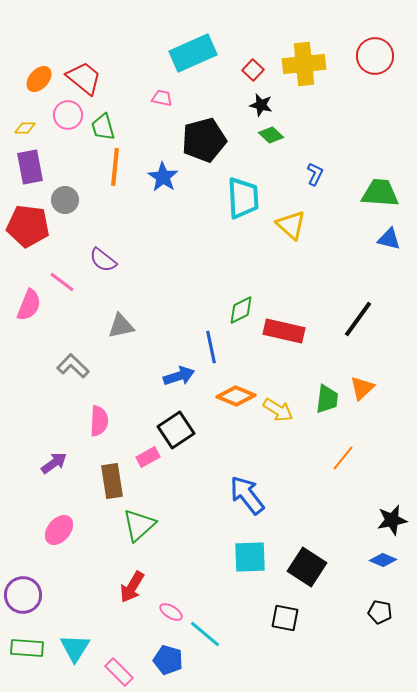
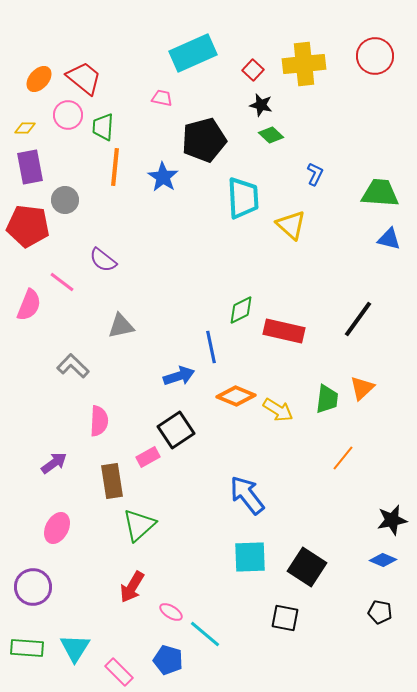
green trapezoid at (103, 127): rotated 20 degrees clockwise
pink ellipse at (59, 530): moved 2 px left, 2 px up; rotated 12 degrees counterclockwise
purple circle at (23, 595): moved 10 px right, 8 px up
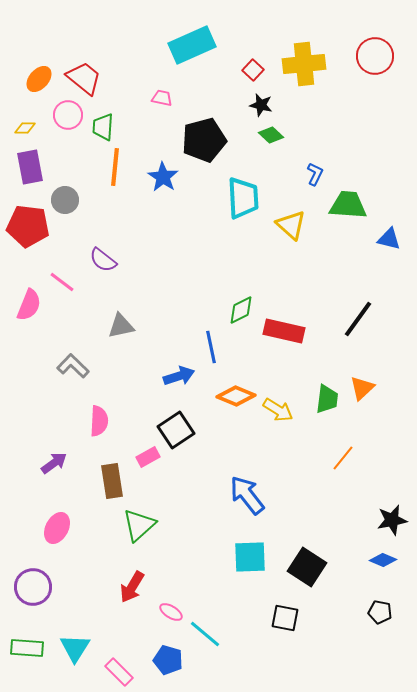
cyan rectangle at (193, 53): moved 1 px left, 8 px up
green trapezoid at (380, 193): moved 32 px left, 12 px down
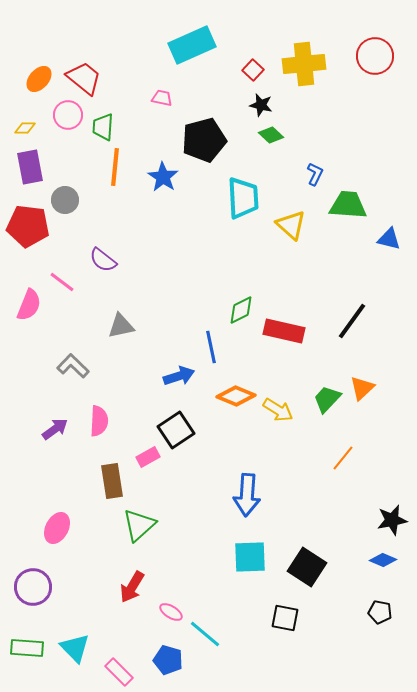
black line at (358, 319): moved 6 px left, 2 px down
green trapezoid at (327, 399): rotated 144 degrees counterclockwise
purple arrow at (54, 463): moved 1 px right, 34 px up
blue arrow at (247, 495): rotated 138 degrees counterclockwise
cyan triangle at (75, 648): rotated 16 degrees counterclockwise
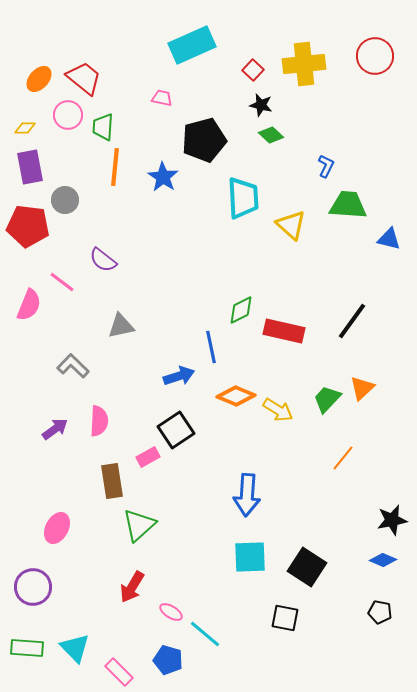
blue L-shape at (315, 174): moved 11 px right, 8 px up
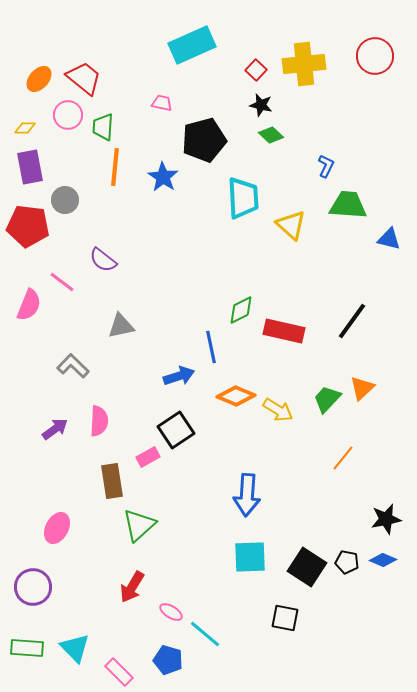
red square at (253, 70): moved 3 px right
pink trapezoid at (162, 98): moved 5 px down
black star at (392, 520): moved 6 px left, 1 px up
black pentagon at (380, 612): moved 33 px left, 50 px up
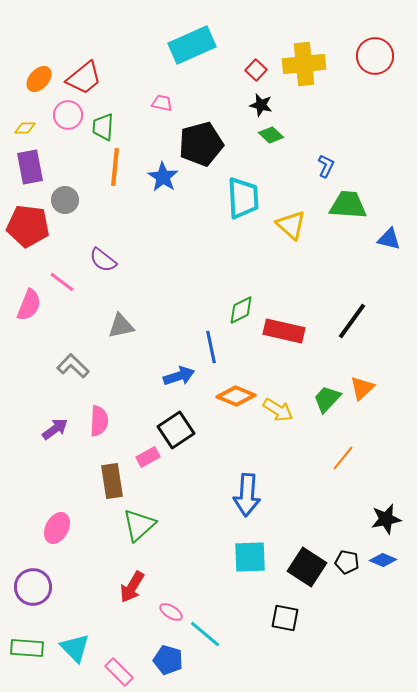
red trapezoid at (84, 78): rotated 102 degrees clockwise
black pentagon at (204, 140): moved 3 px left, 4 px down
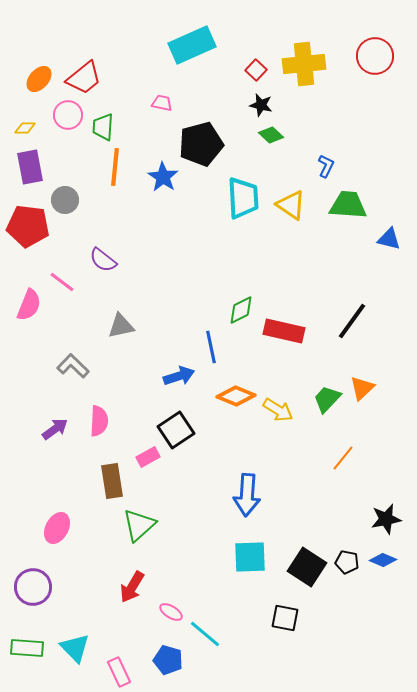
yellow triangle at (291, 225): moved 20 px up; rotated 8 degrees counterclockwise
pink rectangle at (119, 672): rotated 20 degrees clockwise
